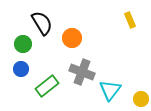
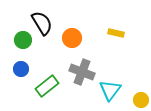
yellow rectangle: moved 14 px left, 13 px down; rotated 56 degrees counterclockwise
green circle: moved 4 px up
yellow circle: moved 1 px down
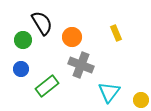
yellow rectangle: rotated 56 degrees clockwise
orange circle: moved 1 px up
gray cross: moved 1 px left, 7 px up
cyan triangle: moved 1 px left, 2 px down
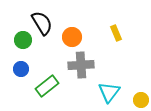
gray cross: rotated 25 degrees counterclockwise
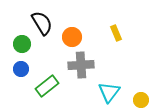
green circle: moved 1 px left, 4 px down
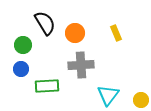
black semicircle: moved 3 px right
orange circle: moved 3 px right, 4 px up
green circle: moved 1 px right, 1 px down
green rectangle: rotated 35 degrees clockwise
cyan triangle: moved 1 px left, 3 px down
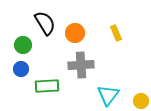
yellow circle: moved 1 px down
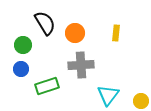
yellow rectangle: rotated 28 degrees clockwise
green rectangle: rotated 15 degrees counterclockwise
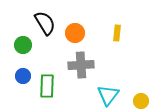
yellow rectangle: moved 1 px right
blue circle: moved 2 px right, 7 px down
green rectangle: rotated 70 degrees counterclockwise
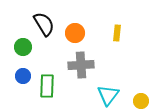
black semicircle: moved 1 px left, 1 px down
green circle: moved 2 px down
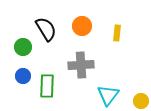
black semicircle: moved 2 px right, 5 px down
orange circle: moved 7 px right, 7 px up
